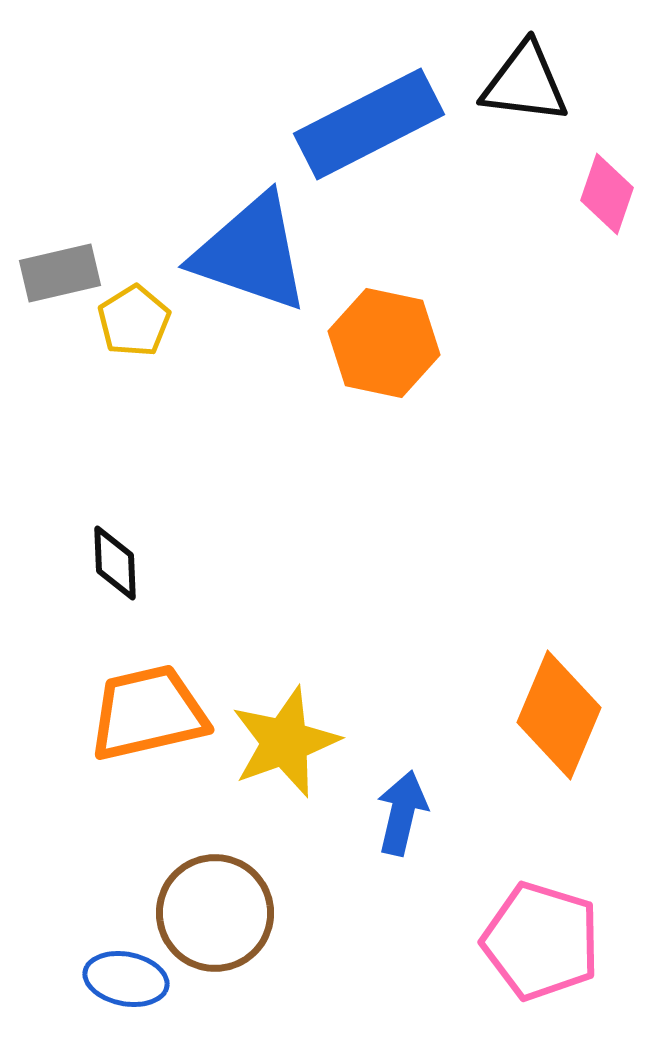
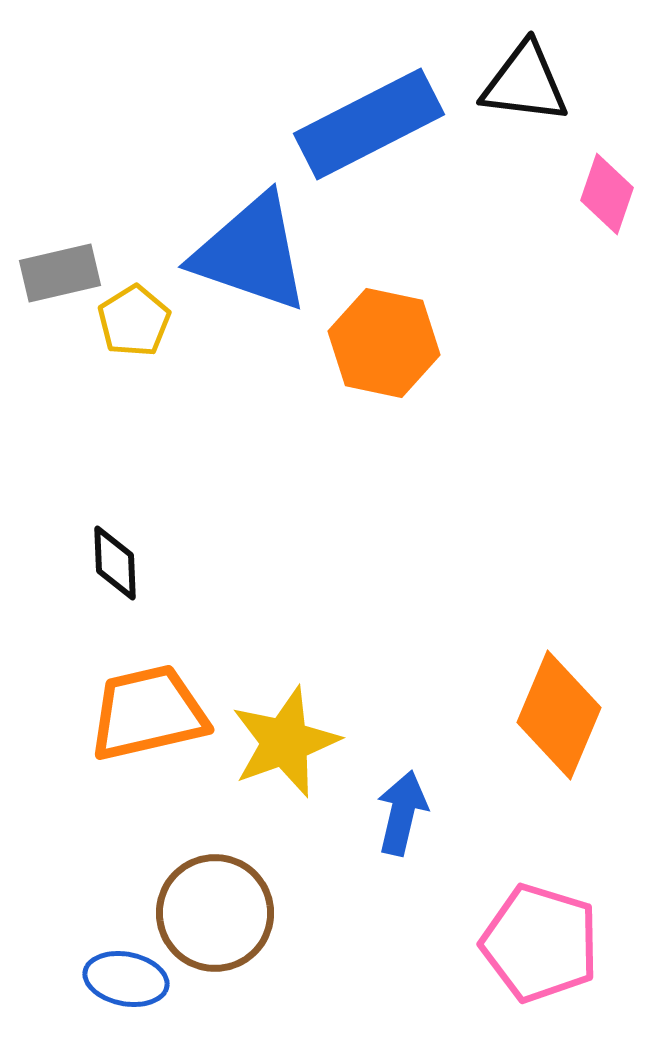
pink pentagon: moved 1 px left, 2 px down
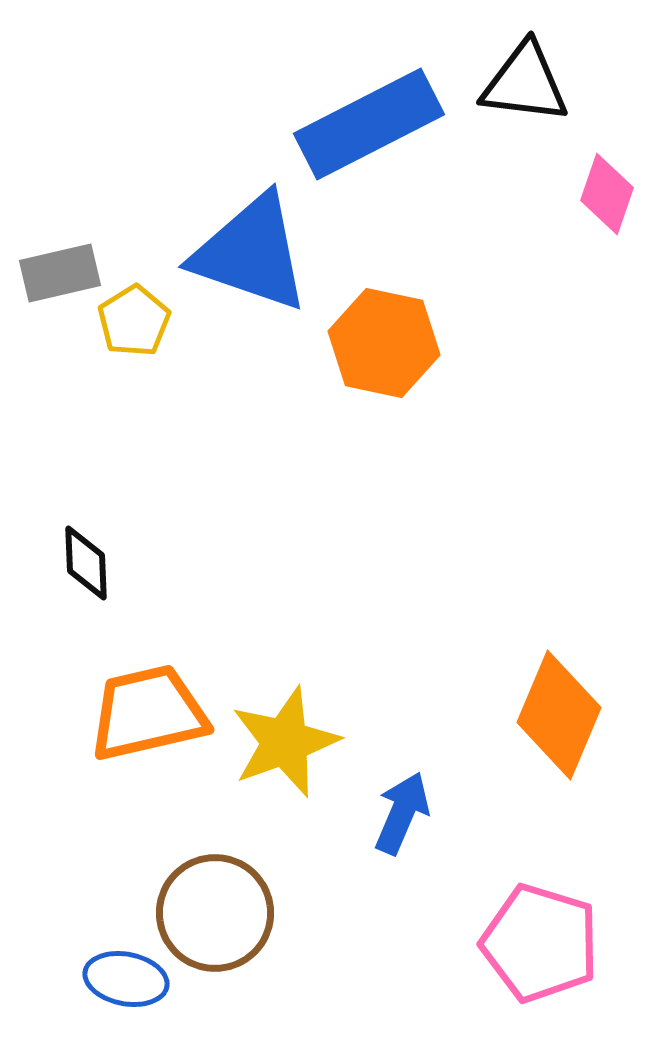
black diamond: moved 29 px left
blue arrow: rotated 10 degrees clockwise
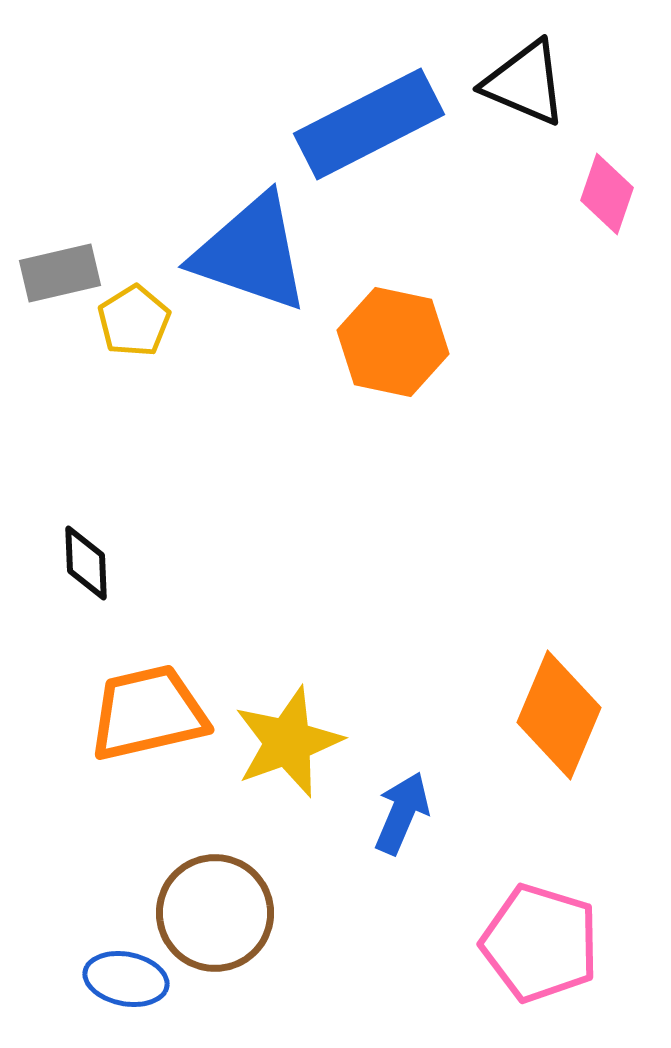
black triangle: rotated 16 degrees clockwise
orange hexagon: moved 9 px right, 1 px up
yellow star: moved 3 px right
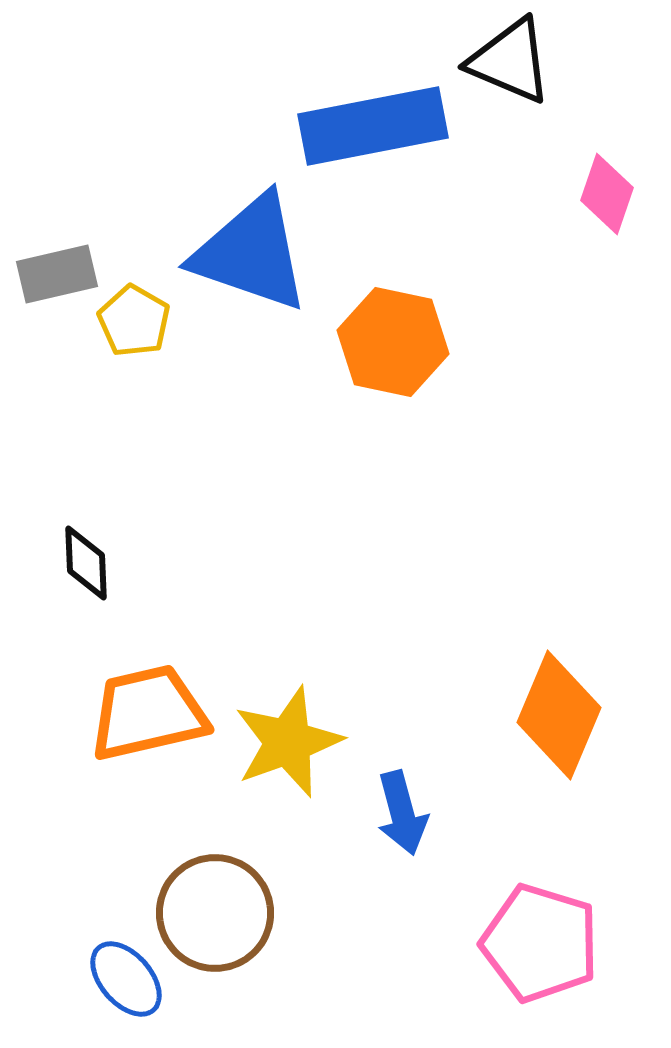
black triangle: moved 15 px left, 22 px up
blue rectangle: moved 4 px right, 2 px down; rotated 16 degrees clockwise
gray rectangle: moved 3 px left, 1 px down
yellow pentagon: rotated 10 degrees counterclockwise
blue arrow: rotated 142 degrees clockwise
blue ellipse: rotated 38 degrees clockwise
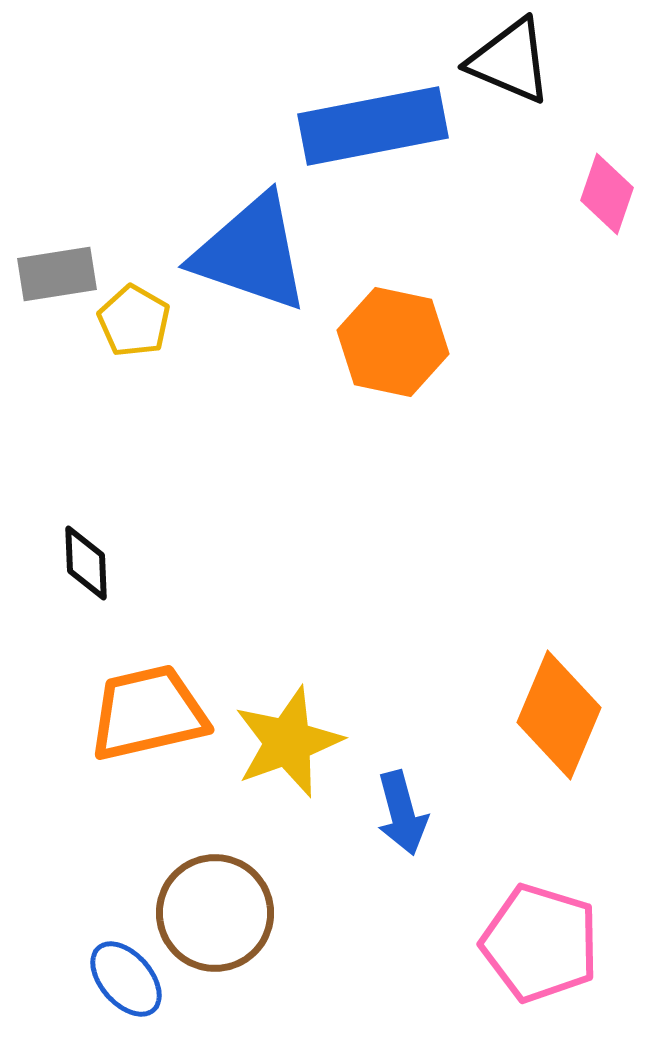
gray rectangle: rotated 4 degrees clockwise
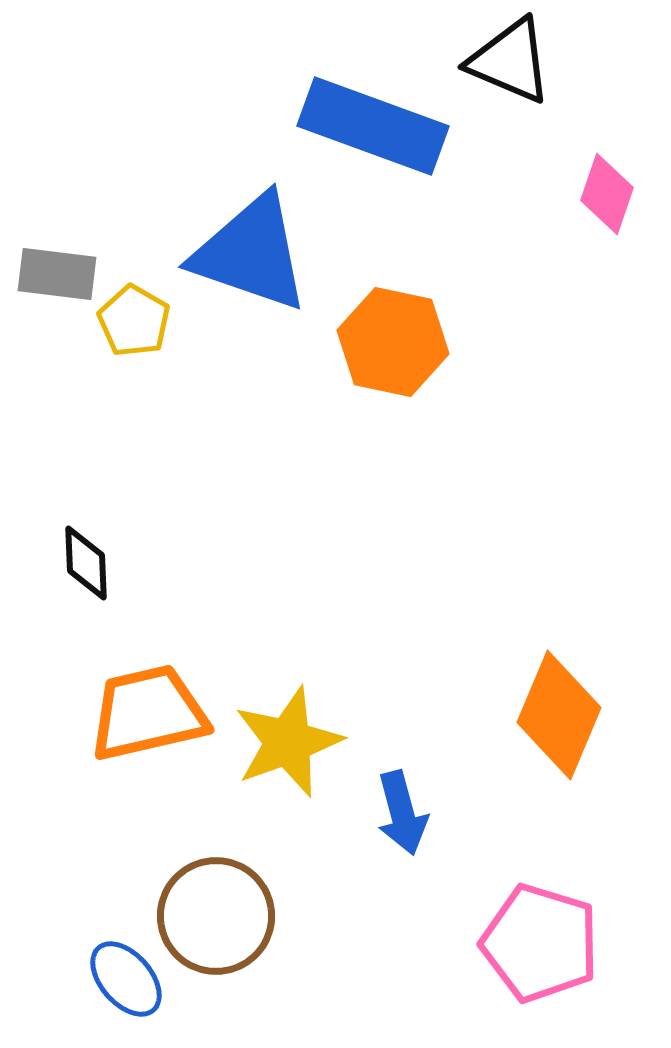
blue rectangle: rotated 31 degrees clockwise
gray rectangle: rotated 16 degrees clockwise
brown circle: moved 1 px right, 3 px down
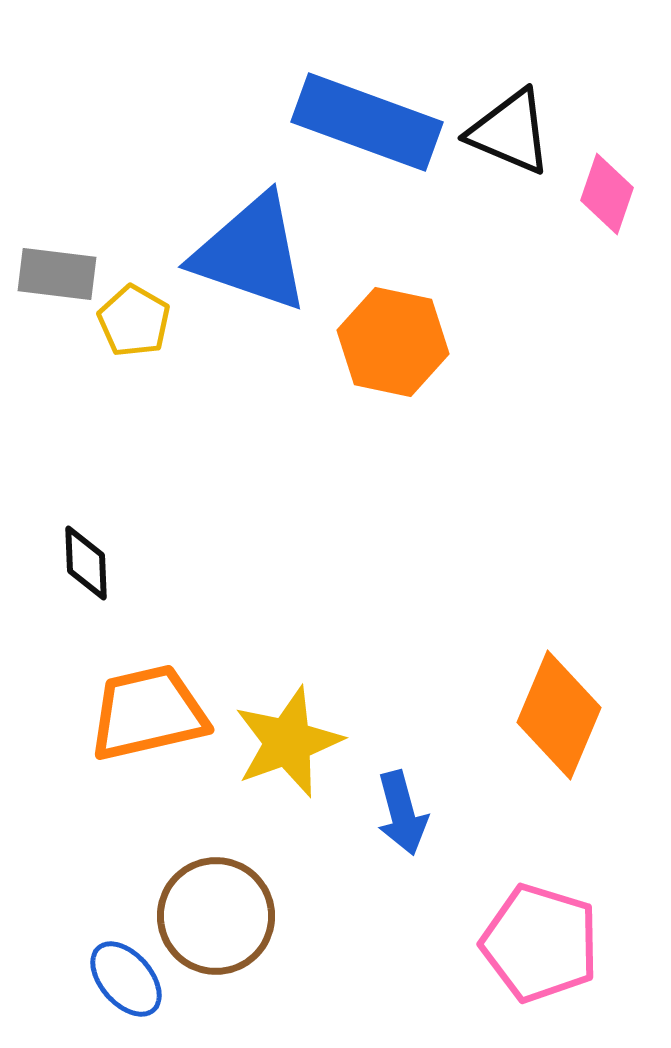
black triangle: moved 71 px down
blue rectangle: moved 6 px left, 4 px up
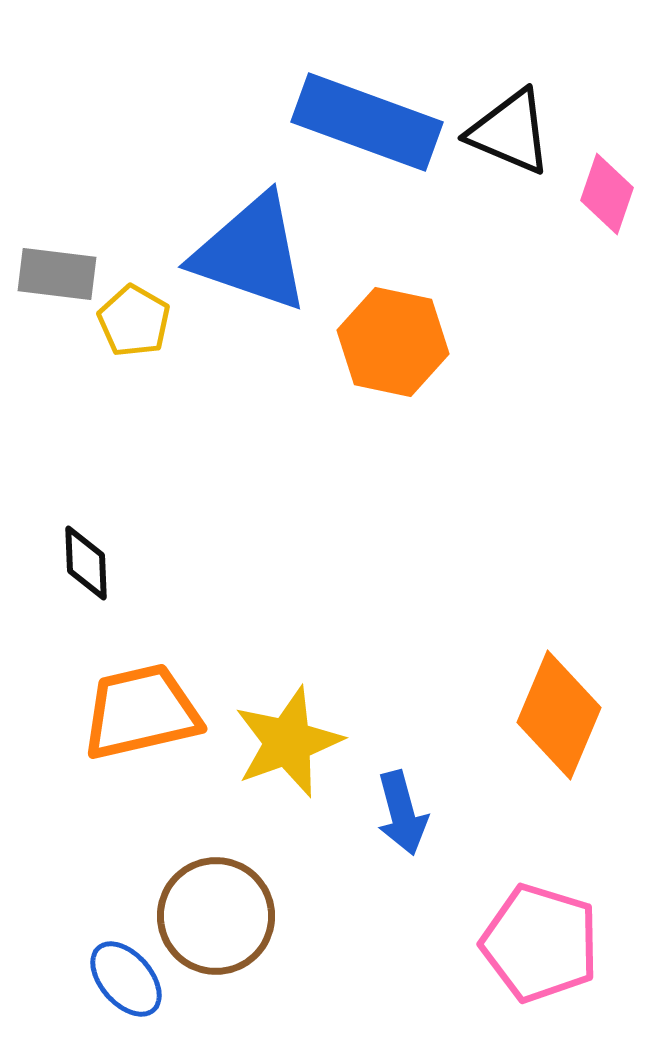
orange trapezoid: moved 7 px left, 1 px up
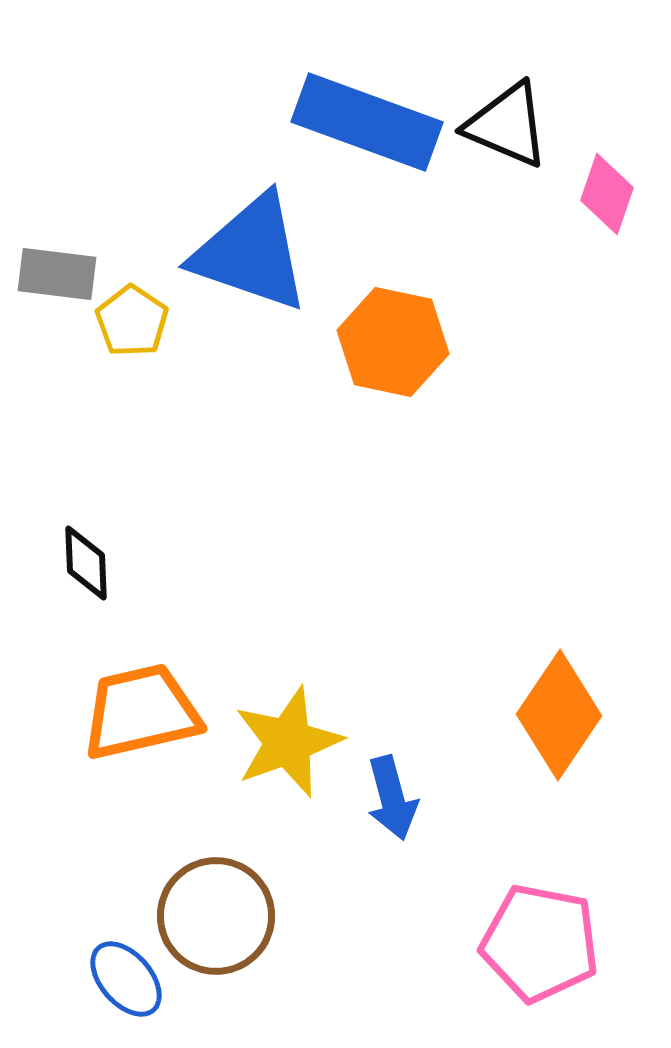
black triangle: moved 3 px left, 7 px up
yellow pentagon: moved 2 px left; rotated 4 degrees clockwise
orange diamond: rotated 11 degrees clockwise
blue arrow: moved 10 px left, 15 px up
pink pentagon: rotated 6 degrees counterclockwise
